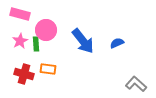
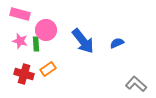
pink star: rotated 28 degrees counterclockwise
orange rectangle: rotated 42 degrees counterclockwise
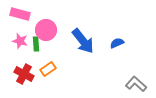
red cross: rotated 12 degrees clockwise
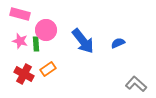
blue semicircle: moved 1 px right
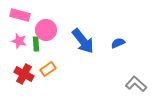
pink rectangle: moved 1 px down
pink star: moved 1 px left
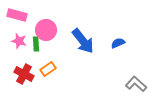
pink rectangle: moved 3 px left
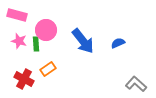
red cross: moved 5 px down
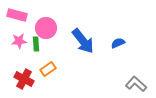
pink circle: moved 2 px up
pink star: rotated 21 degrees counterclockwise
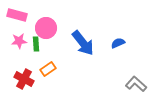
blue arrow: moved 2 px down
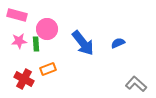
pink circle: moved 1 px right, 1 px down
orange rectangle: rotated 14 degrees clockwise
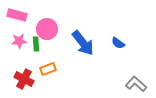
blue semicircle: rotated 120 degrees counterclockwise
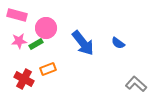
pink circle: moved 1 px left, 1 px up
green rectangle: rotated 64 degrees clockwise
